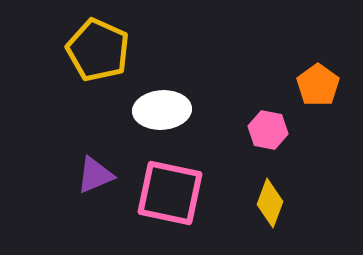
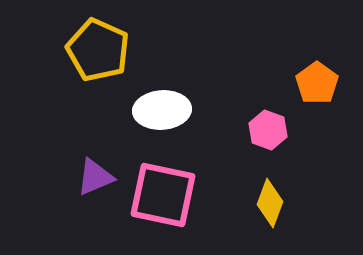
orange pentagon: moved 1 px left, 2 px up
pink hexagon: rotated 9 degrees clockwise
purple triangle: moved 2 px down
pink square: moved 7 px left, 2 px down
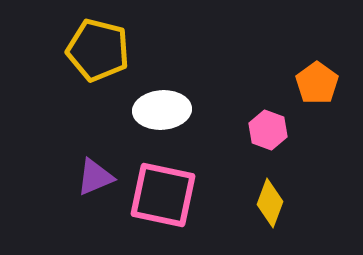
yellow pentagon: rotated 10 degrees counterclockwise
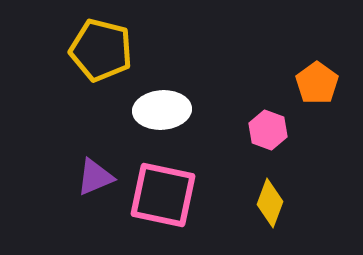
yellow pentagon: moved 3 px right
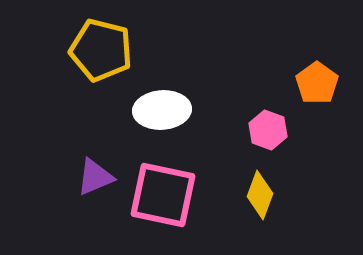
yellow diamond: moved 10 px left, 8 px up
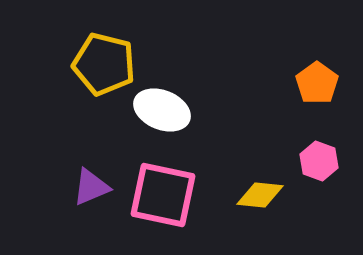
yellow pentagon: moved 3 px right, 14 px down
white ellipse: rotated 26 degrees clockwise
pink hexagon: moved 51 px right, 31 px down
purple triangle: moved 4 px left, 10 px down
yellow diamond: rotated 75 degrees clockwise
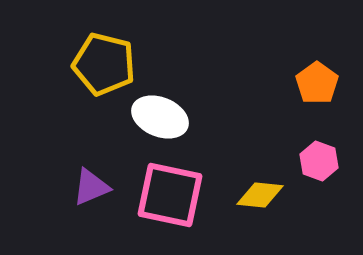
white ellipse: moved 2 px left, 7 px down
pink square: moved 7 px right
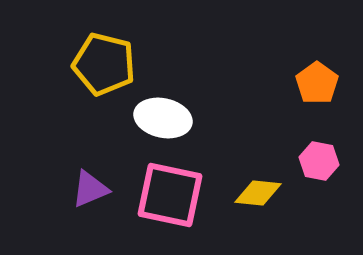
white ellipse: moved 3 px right, 1 px down; rotated 10 degrees counterclockwise
pink hexagon: rotated 9 degrees counterclockwise
purple triangle: moved 1 px left, 2 px down
yellow diamond: moved 2 px left, 2 px up
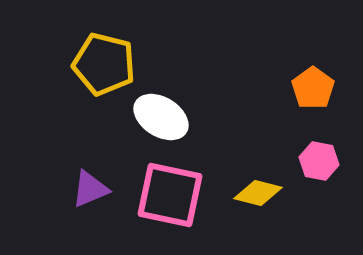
orange pentagon: moved 4 px left, 5 px down
white ellipse: moved 2 px left, 1 px up; rotated 20 degrees clockwise
yellow diamond: rotated 9 degrees clockwise
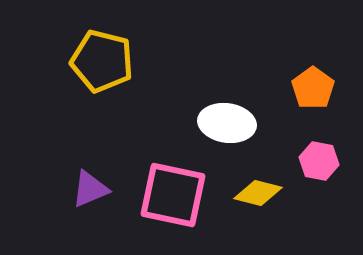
yellow pentagon: moved 2 px left, 3 px up
white ellipse: moved 66 px right, 6 px down; rotated 24 degrees counterclockwise
pink square: moved 3 px right
